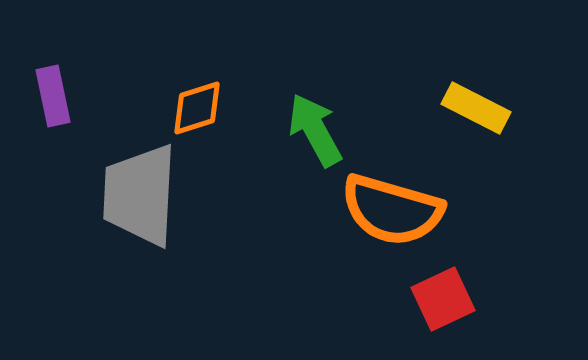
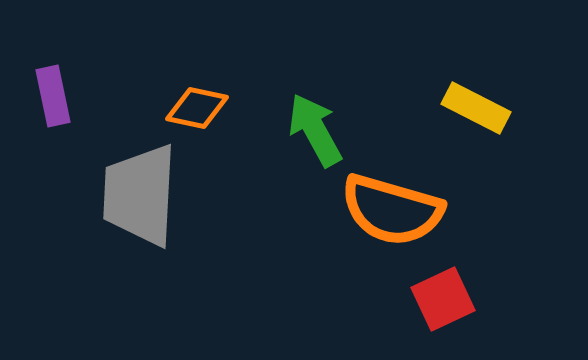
orange diamond: rotated 30 degrees clockwise
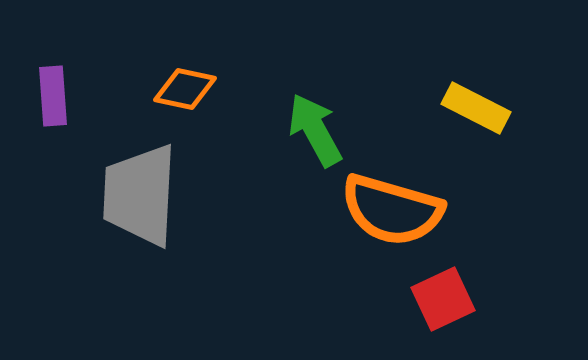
purple rectangle: rotated 8 degrees clockwise
orange diamond: moved 12 px left, 19 px up
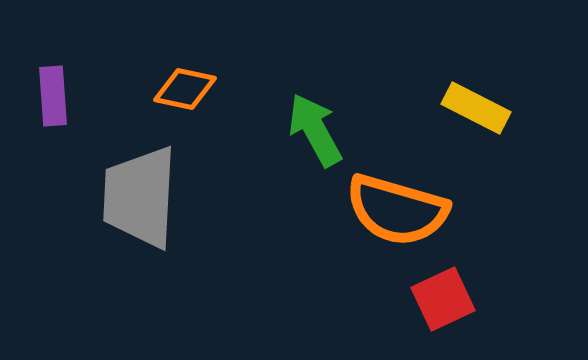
gray trapezoid: moved 2 px down
orange semicircle: moved 5 px right
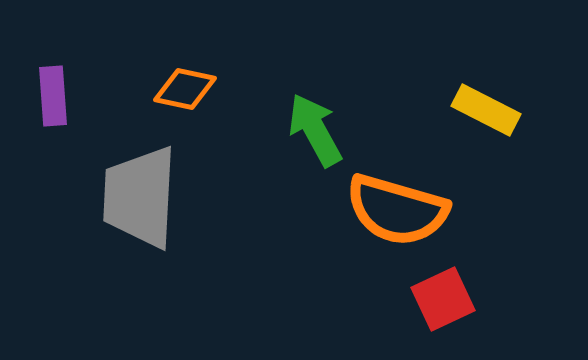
yellow rectangle: moved 10 px right, 2 px down
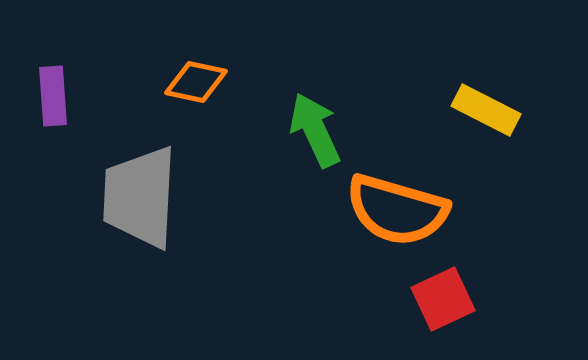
orange diamond: moved 11 px right, 7 px up
green arrow: rotated 4 degrees clockwise
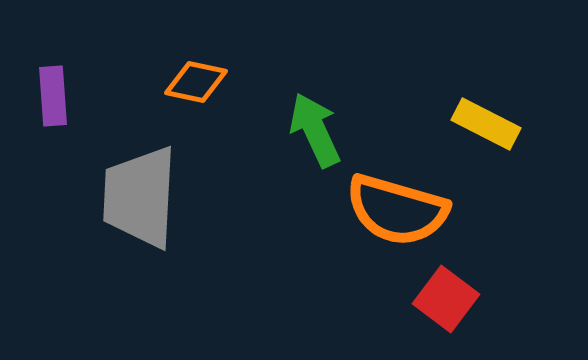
yellow rectangle: moved 14 px down
red square: moved 3 px right; rotated 28 degrees counterclockwise
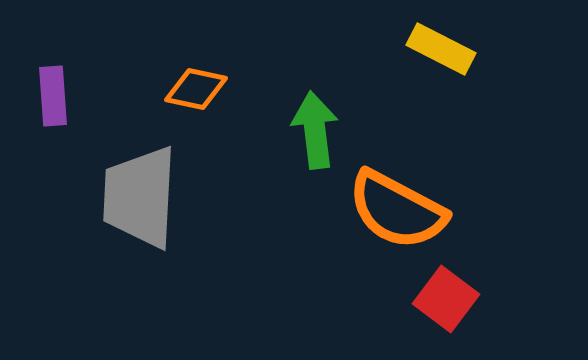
orange diamond: moved 7 px down
yellow rectangle: moved 45 px left, 75 px up
green arrow: rotated 18 degrees clockwise
orange semicircle: rotated 12 degrees clockwise
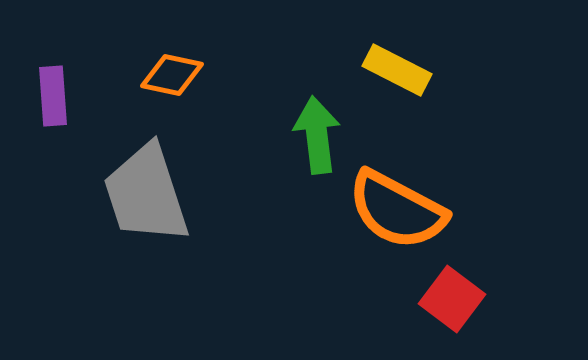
yellow rectangle: moved 44 px left, 21 px down
orange diamond: moved 24 px left, 14 px up
green arrow: moved 2 px right, 5 px down
gray trapezoid: moved 6 px right, 3 px up; rotated 21 degrees counterclockwise
red square: moved 6 px right
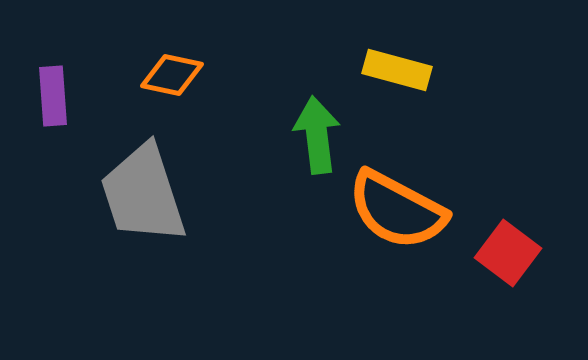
yellow rectangle: rotated 12 degrees counterclockwise
gray trapezoid: moved 3 px left
red square: moved 56 px right, 46 px up
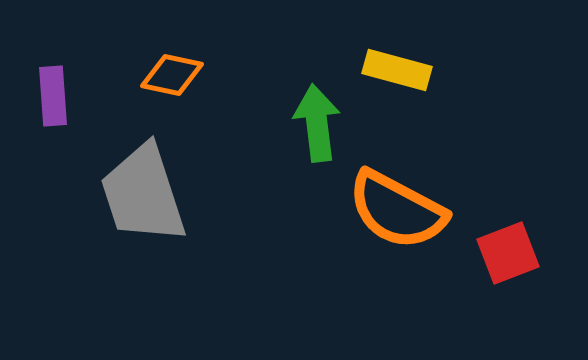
green arrow: moved 12 px up
red square: rotated 32 degrees clockwise
